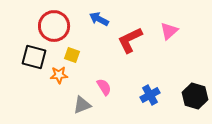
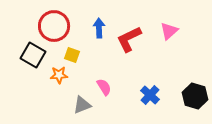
blue arrow: moved 9 px down; rotated 60 degrees clockwise
red L-shape: moved 1 px left, 1 px up
black square: moved 1 px left, 2 px up; rotated 15 degrees clockwise
blue cross: rotated 18 degrees counterclockwise
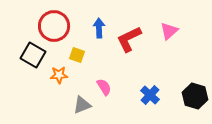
yellow square: moved 5 px right
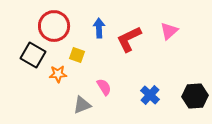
orange star: moved 1 px left, 1 px up
black hexagon: rotated 20 degrees counterclockwise
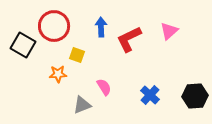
blue arrow: moved 2 px right, 1 px up
black square: moved 10 px left, 10 px up
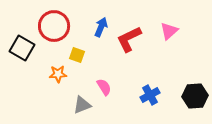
blue arrow: rotated 24 degrees clockwise
black square: moved 1 px left, 3 px down
blue cross: rotated 18 degrees clockwise
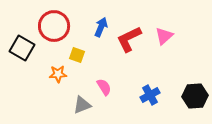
pink triangle: moved 5 px left, 5 px down
